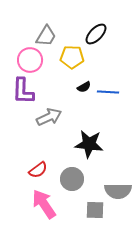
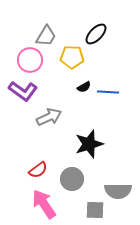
purple L-shape: rotated 56 degrees counterclockwise
black star: rotated 24 degrees counterclockwise
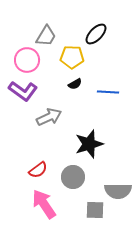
pink circle: moved 3 px left
black semicircle: moved 9 px left, 3 px up
gray circle: moved 1 px right, 2 px up
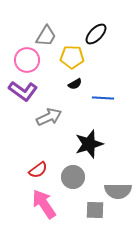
blue line: moved 5 px left, 6 px down
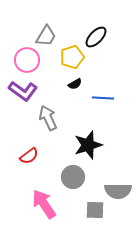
black ellipse: moved 3 px down
yellow pentagon: rotated 20 degrees counterclockwise
gray arrow: moved 1 px left, 1 px down; rotated 90 degrees counterclockwise
black star: moved 1 px left, 1 px down
red semicircle: moved 9 px left, 14 px up
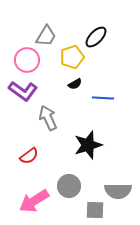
gray circle: moved 4 px left, 9 px down
pink arrow: moved 10 px left, 3 px up; rotated 88 degrees counterclockwise
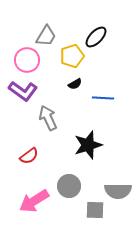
yellow pentagon: moved 1 px up
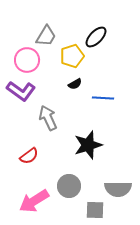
purple L-shape: moved 2 px left
gray semicircle: moved 2 px up
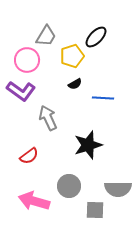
pink arrow: rotated 48 degrees clockwise
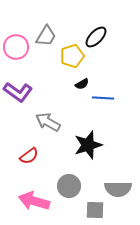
pink circle: moved 11 px left, 13 px up
black semicircle: moved 7 px right
purple L-shape: moved 3 px left, 1 px down
gray arrow: moved 4 px down; rotated 35 degrees counterclockwise
